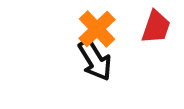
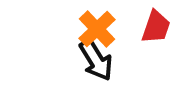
black arrow: moved 1 px right
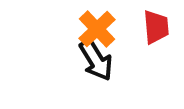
red trapezoid: rotated 24 degrees counterclockwise
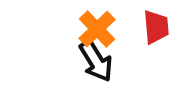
black arrow: moved 1 px down
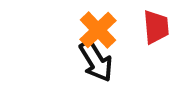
orange cross: moved 1 px right, 1 px down
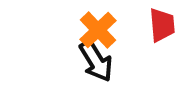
red trapezoid: moved 6 px right, 2 px up
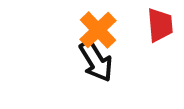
red trapezoid: moved 2 px left
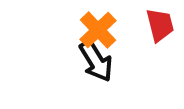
red trapezoid: rotated 9 degrees counterclockwise
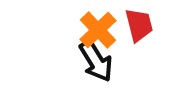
red trapezoid: moved 21 px left
